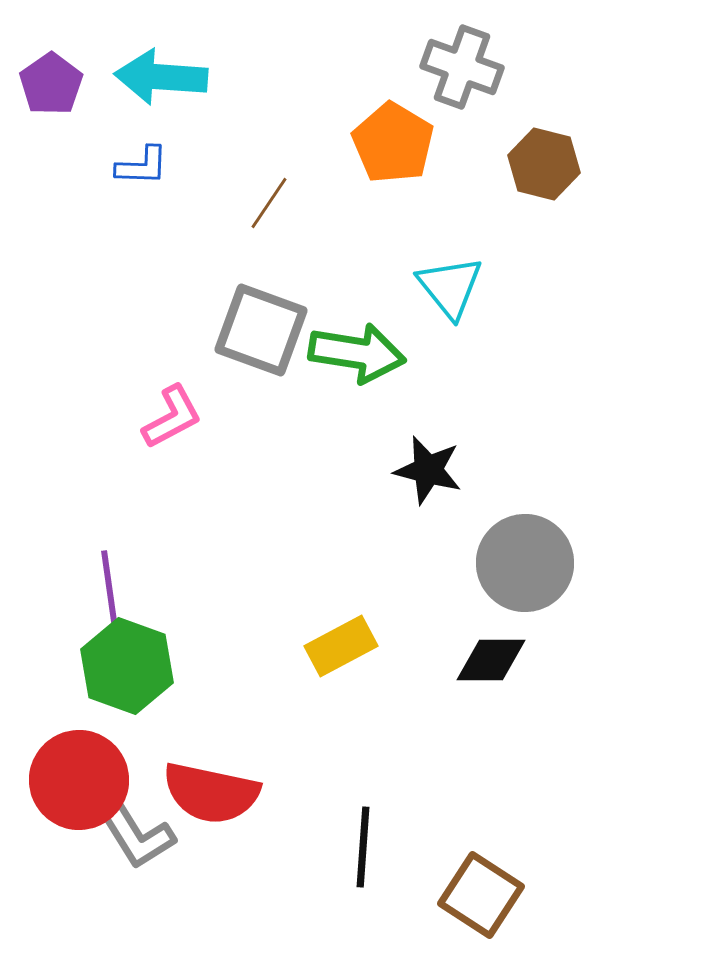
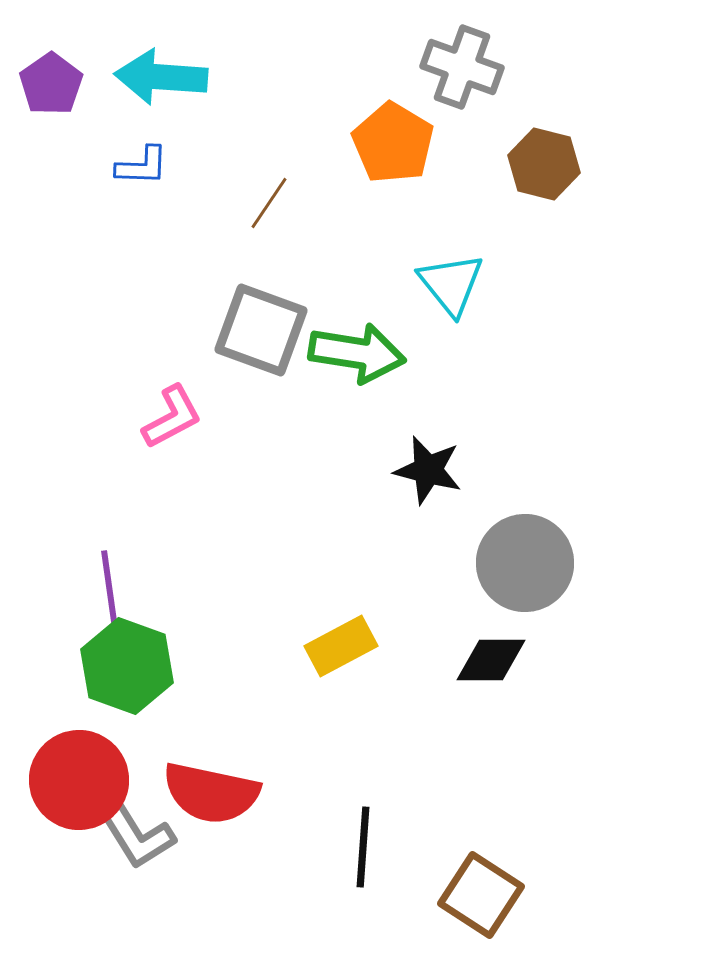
cyan triangle: moved 1 px right, 3 px up
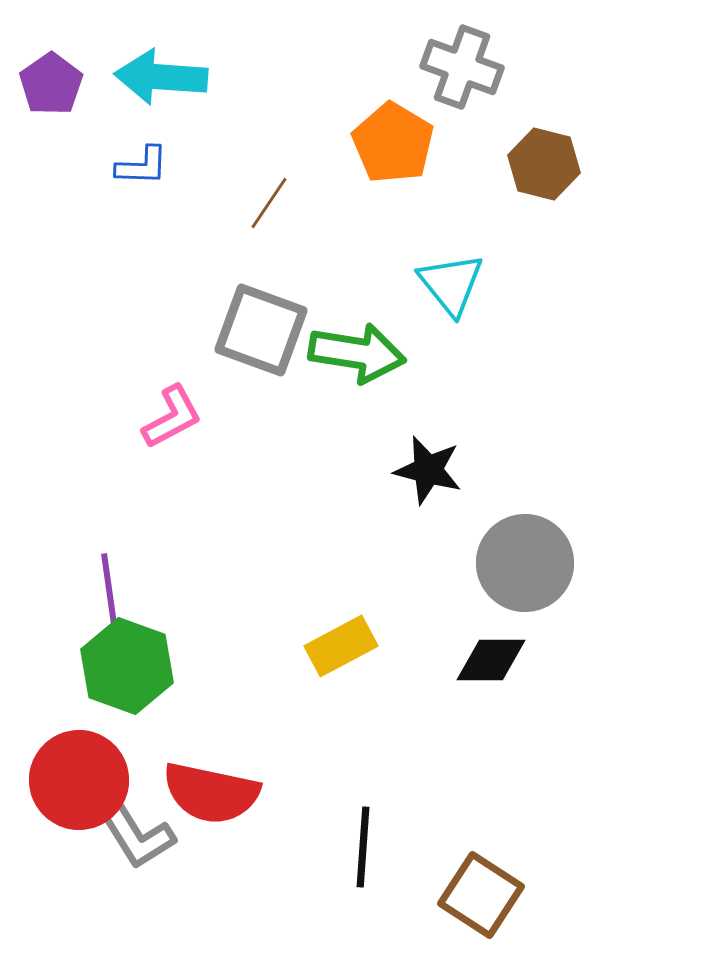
purple line: moved 3 px down
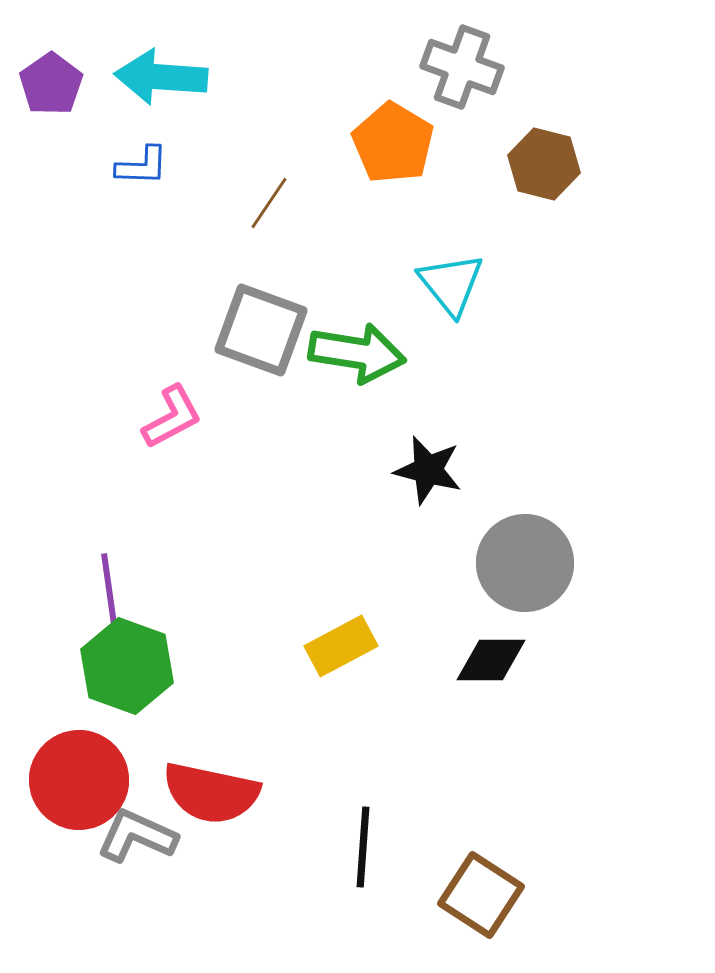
gray L-shape: rotated 146 degrees clockwise
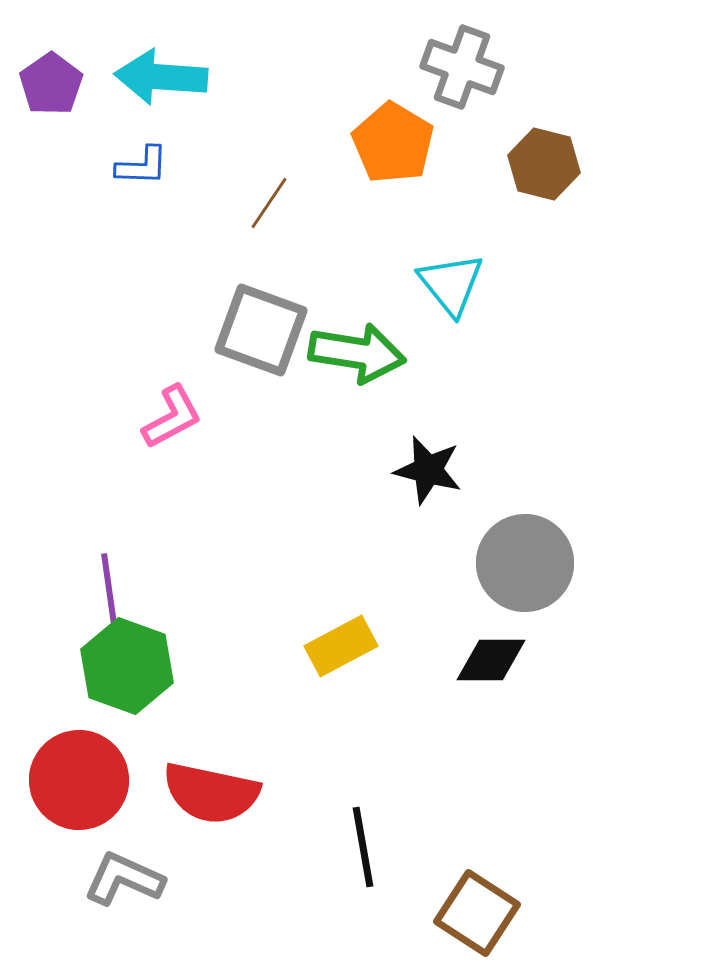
gray L-shape: moved 13 px left, 43 px down
black line: rotated 14 degrees counterclockwise
brown square: moved 4 px left, 18 px down
